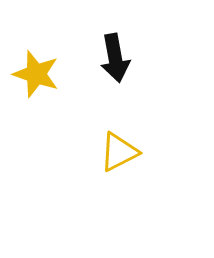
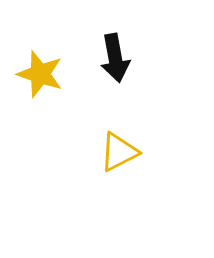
yellow star: moved 4 px right
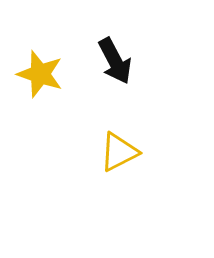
black arrow: moved 3 px down; rotated 18 degrees counterclockwise
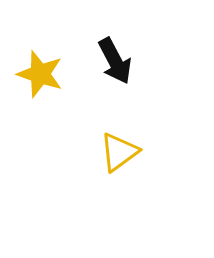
yellow triangle: rotated 9 degrees counterclockwise
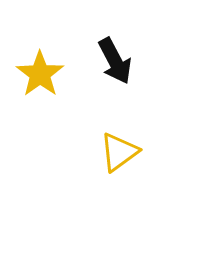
yellow star: rotated 18 degrees clockwise
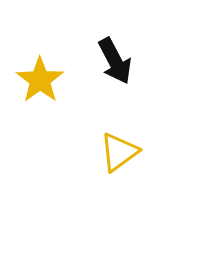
yellow star: moved 6 px down
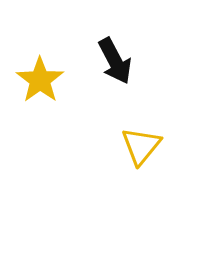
yellow triangle: moved 22 px right, 6 px up; rotated 15 degrees counterclockwise
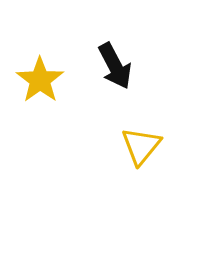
black arrow: moved 5 px down
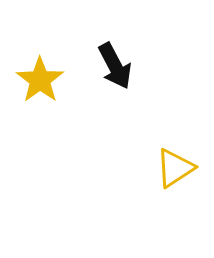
yellow triangle: moved 34 px right, 22 px down; rotated 18 degrees clockwise
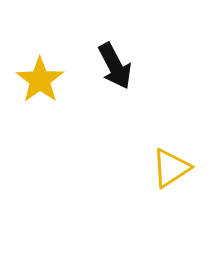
yellow triangle: moved 4 px left
